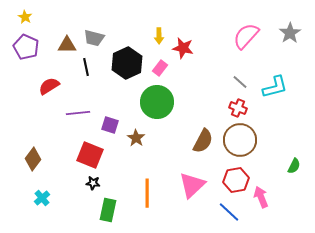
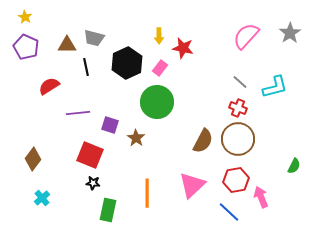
brown circle: moved 2 px left, 1 px up
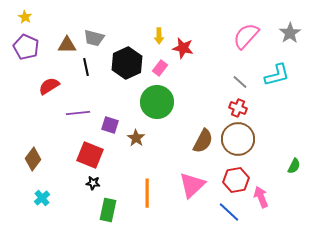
cyan L-shape: moved 2 px right, 12 px up
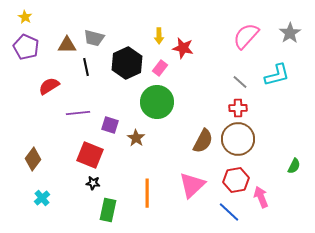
red cross: rotated 24 degrees counterclockwise
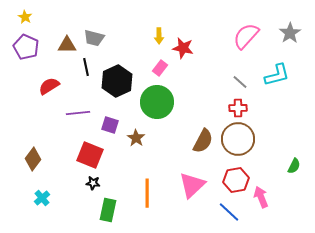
black hexagon: moved 10 px left, 18 px down
